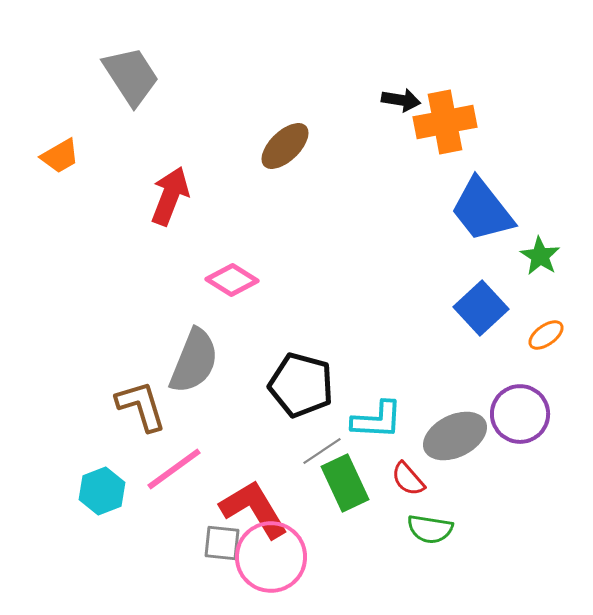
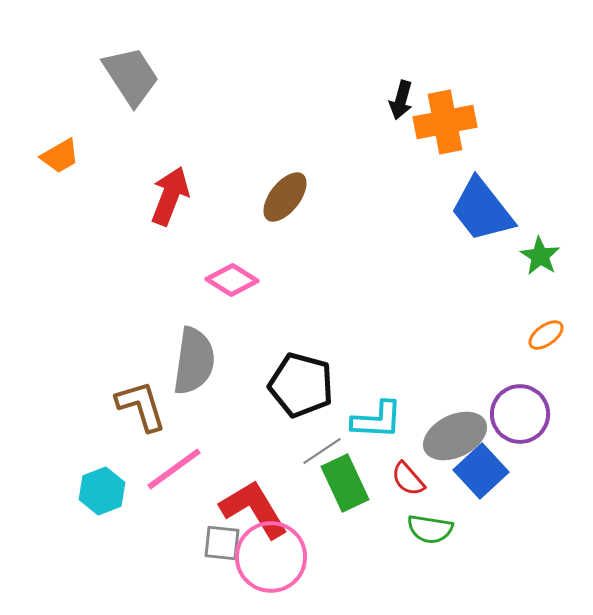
black arrow: rotated 96 degrees clockwise
brown ellipse: moved 51 px down; rotated 8 degrees counterclockwise
blue square: moved 163 px down
gray semicircle: rotated 14 degrees counterclockwise
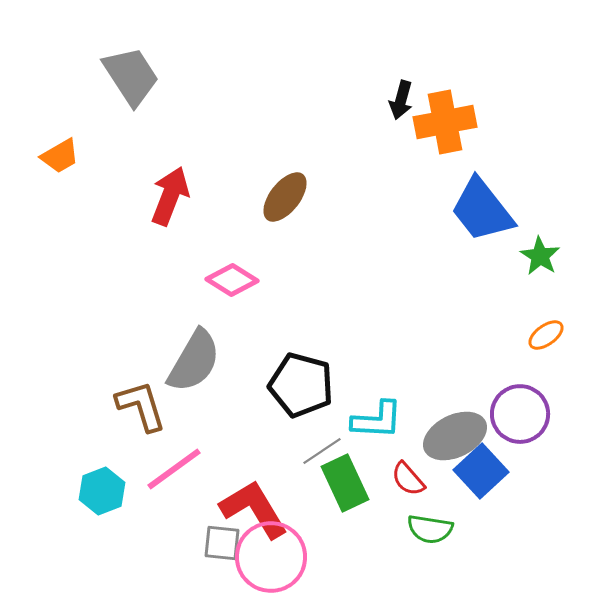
gray semicircle: rotated 22 degrees clockwise
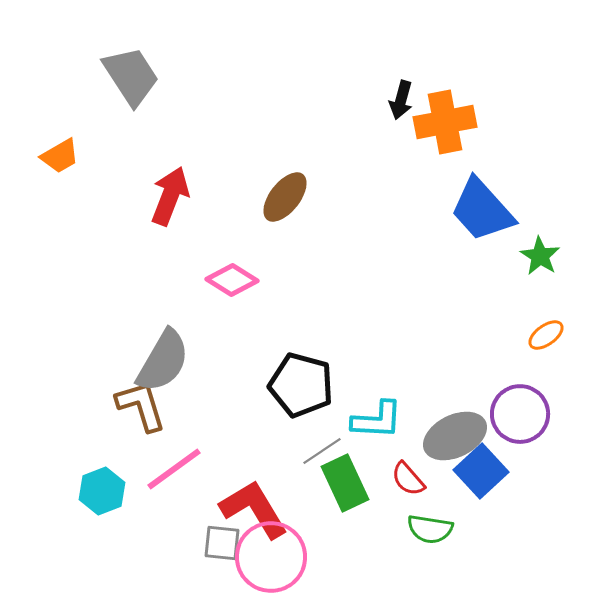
blue trapezoid: rotated 4 degrees counterclockwise
gray semicircle: moved 31 px left
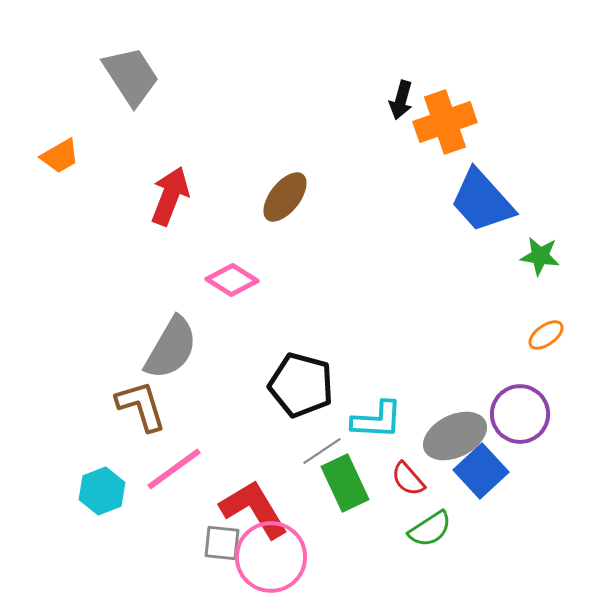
orange cross: rotated 8 degrees counterclockwise
blue trapezoid: moved 9 px up
green star: rotated 24 degrees counterclockwise
gray semicircle: moved 8 px right, 13 px up
green semicircle: rotated 42 degrees counterclockwise
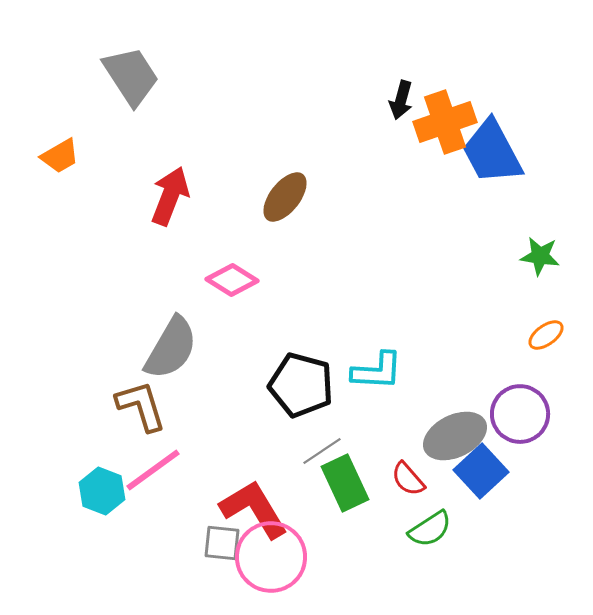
blue trapezoid: moved 10 px right, 49 px up; rotated 14 degrees clockwise
cyan L-shape: moved 49 px up
pink line: moved 21 px left, 1 px down
cyan hexagon: rotated 18 degrees counterclockwise
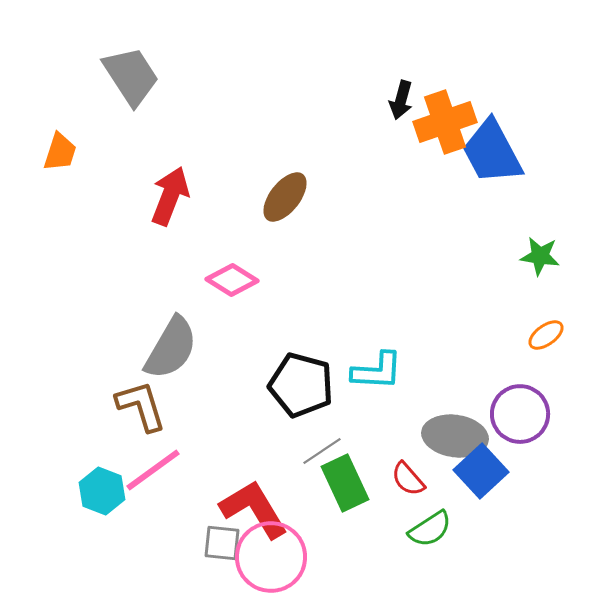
orange trapezoid: moved 4 px up; rotated 42 degrees counterclockwise
gray ellipse: rotated 34 degrees clockwise
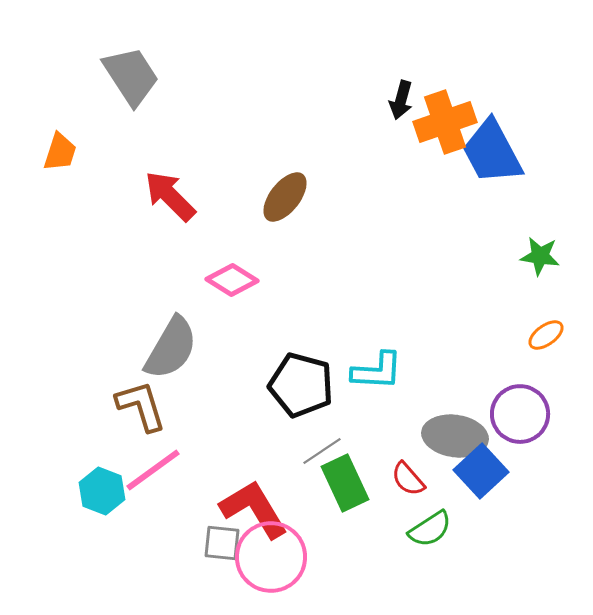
red arrow: rotated 66 degrees counterclockwise
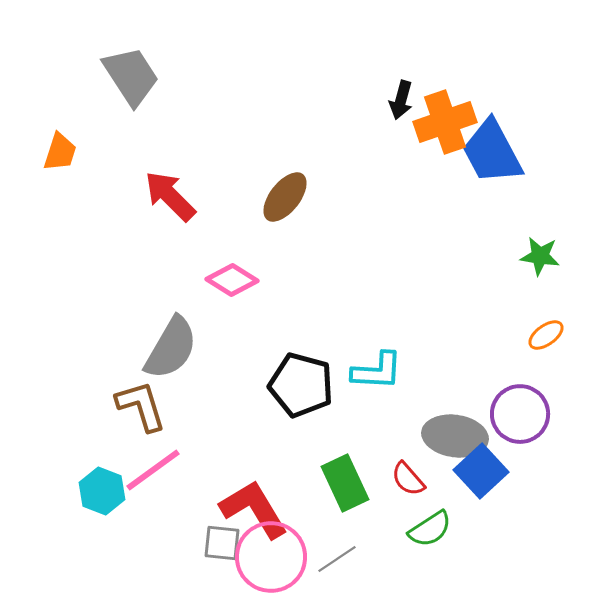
gray line: moved 15 px right, 108 px down
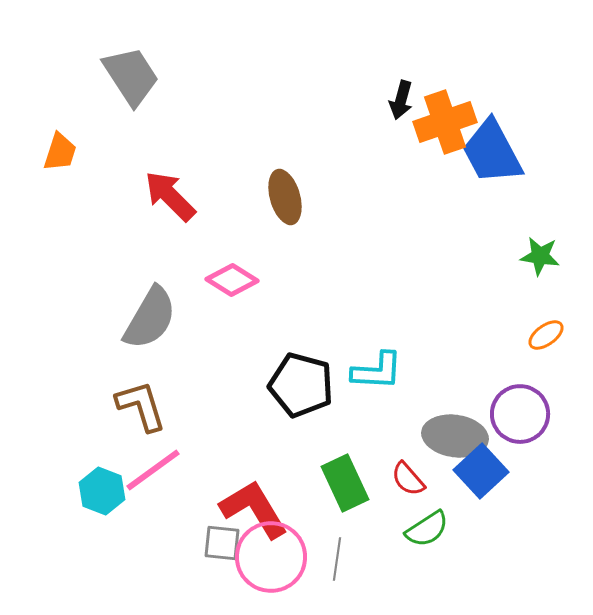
brown ellipse: rotated 54 degrees counterclockwise
gray semicircle: moved 21 px left, 30 px up
green semicircle: moved 3 px left
gray line: rotated 48 degrees counterclockwise
